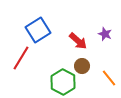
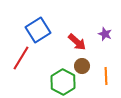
red arrow: moved 1 px left, 1 px down
orange line: moved 3 px left, 2 px up; rotated 36 degrees clockwise
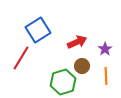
purple star: moved 15 px down; rotated 16 degrees clockwise
red arrow: rotated 66 degrees counterclockwise
green hexagon: rotated 15 degrees clockwise
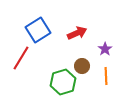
red arrow: moved 9 px up
